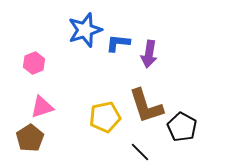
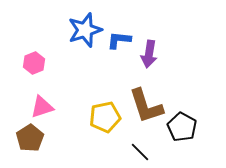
blue L-shape: moved 1 px right, 3 px up
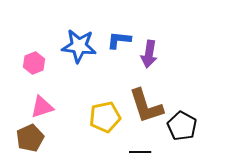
blue star: moved 6 px left, 16 px down; rotated 24 degrees clockwise
black pentagon: moved 1 px up
brown pentagon: rotated 8 degrees clockwise
black line: rotated 45 degrees counterclockwise
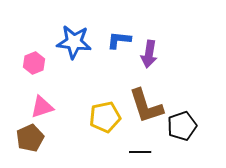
blue star: moved 5 px left, 4 px up
black pentagon: rotated 24 degrees clockwise
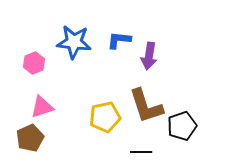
purple arrow: moved 2 px down
black line: moved 1 px right
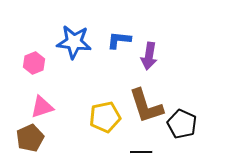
black pentagon: moved 2 px up; rotated 28 degrees counterclockwise
